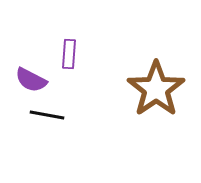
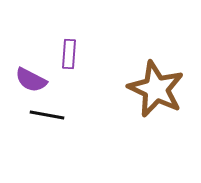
brown star: rotated 12 degrees counterclockwise
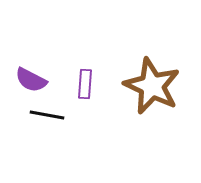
purple rectangle: moved 16 px right, 30 px down
brown star: moved 4 px left, 3 px up
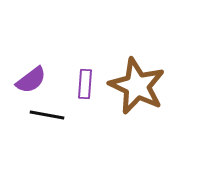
purple semicircle: rotated 64 degrees counterclockwise
brown star: moved 15 px left
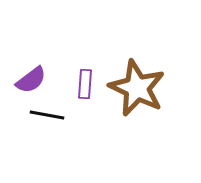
brown star: moved 2 px down
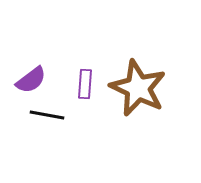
brown star: moved 1 px right
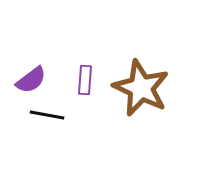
purple rectangle: moved 4 px up
brown star: moved 3 px right
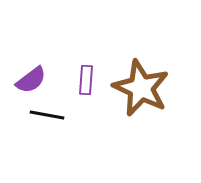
purple rectangle: moved 1 px right
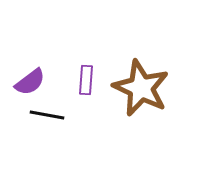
purple semicircle: moved 1 px left, 2 px down
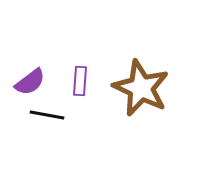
purple rectangle: moved 6 px left, 1 px down
